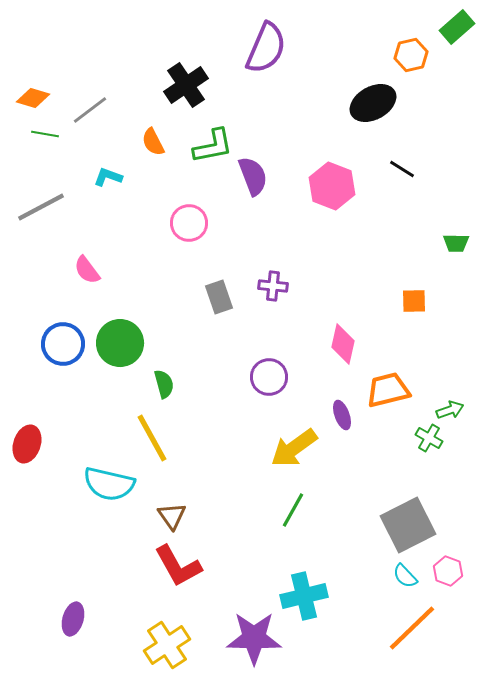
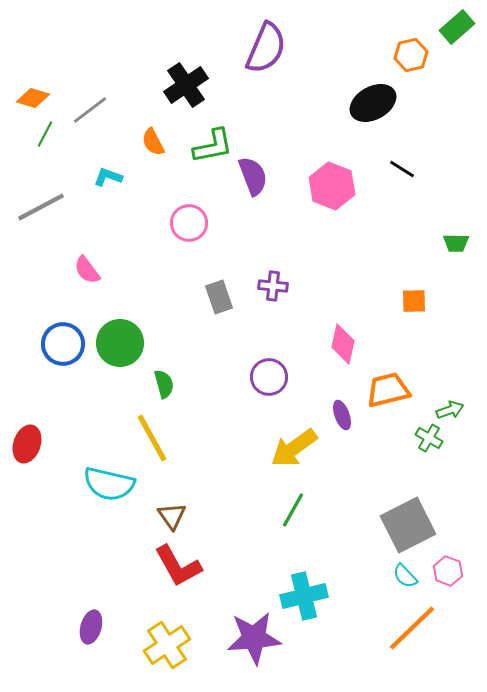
green line at (45, 134): rotated 72 degrees counterclockwise
purple ellipse at (73, 619): moved 18 px right, 8 px down
purple star at (254, 638): rotated 6 degrees counterclockwise
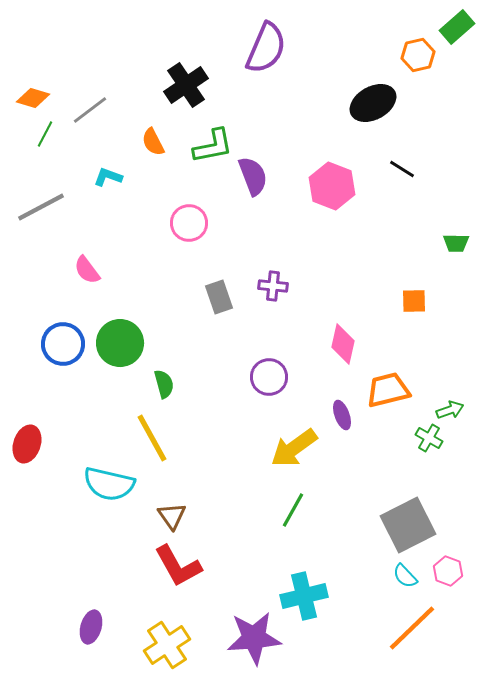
orange hexagon at (411, 55): moved 7 px right
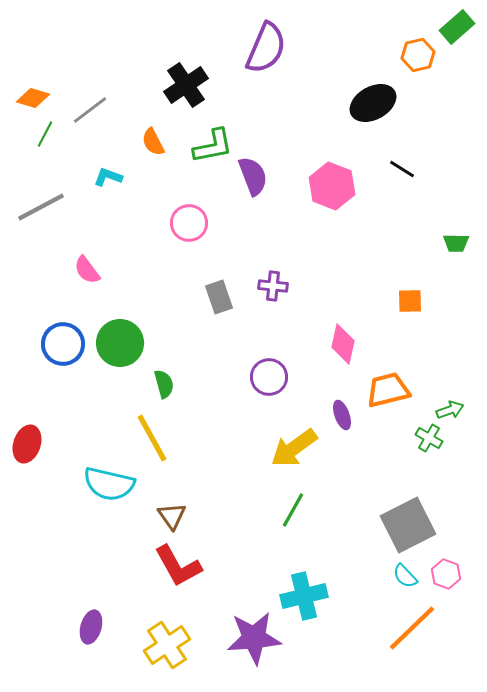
orange square at (414, 301): moved 4 px left
pink hexagon at (448, 571): moved 2 px left, 3 px down
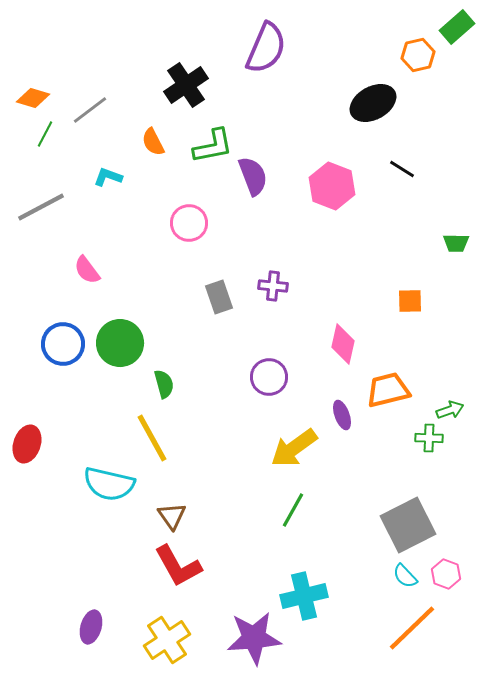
green cross at (429, 438): rotated 28 degrees counterclockwise
yellow cross at (167, 645): moved 5 px up
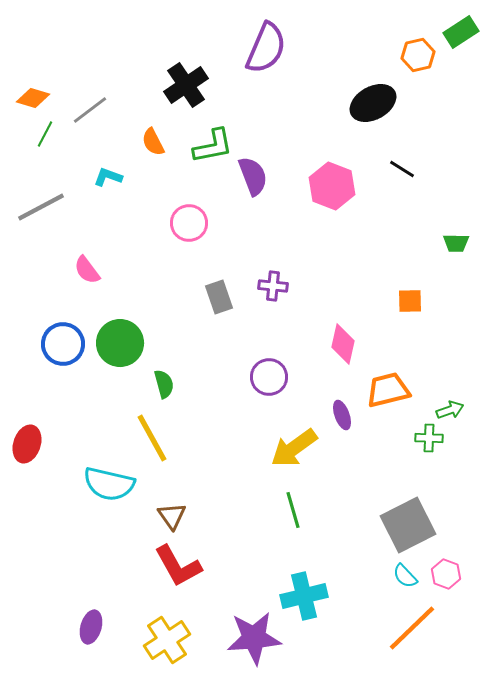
green rectangle at (457, 27): moved 4 px right, 5 px down; rotated 8 degrees clockwise
green line at (293, 510): rotated 45 degrees counterclockwise
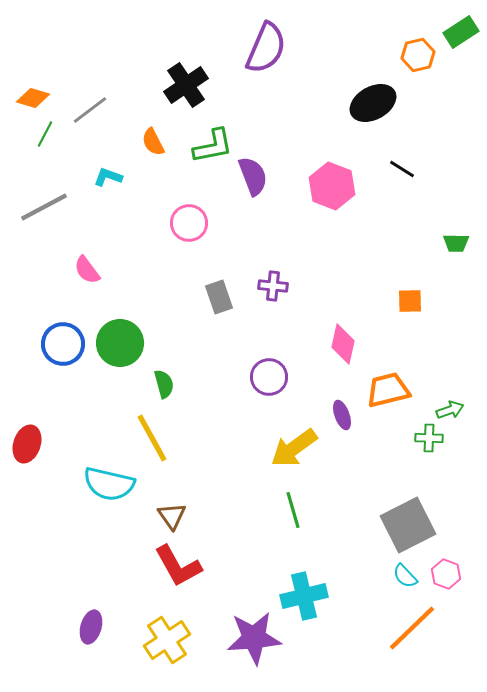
gray line at (41, 207): moved 3 px right
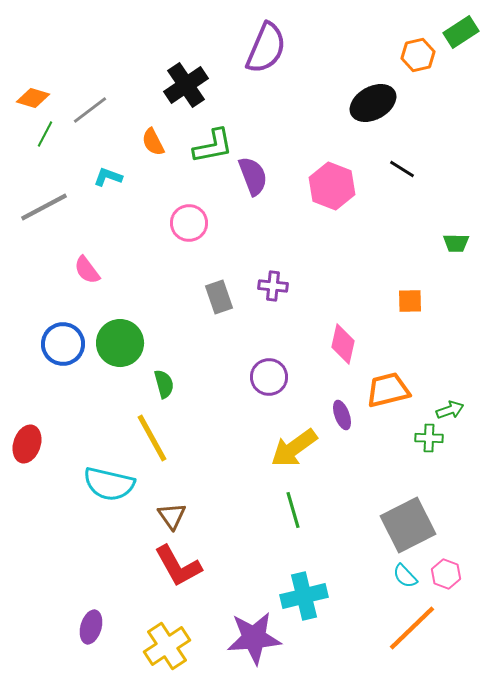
yellow cross at (167, 640): moved 6 px down
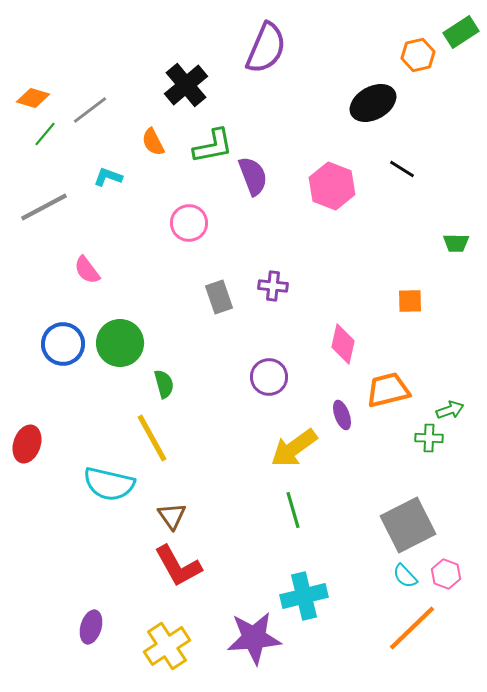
black cross at (186, 85): rotated 6 degrees counterclockwise
green line at (45, 134): rotated 12 degrees clockwise
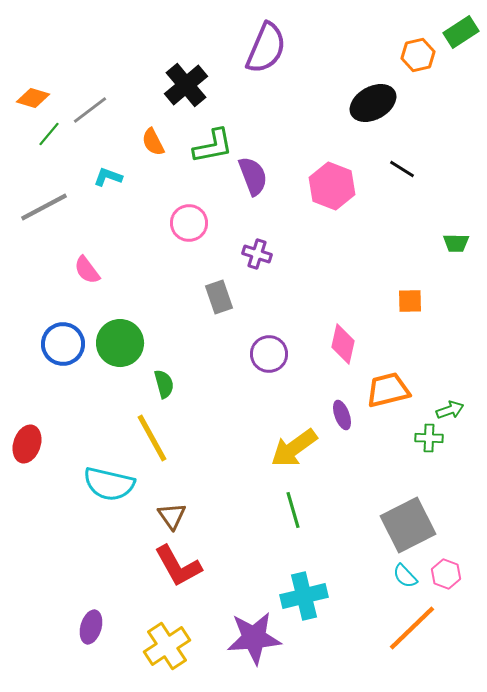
green line at (45, 134): moved 4 px right
purple cross at (273, 286): moved 16 px left, 32 px up; rotated 12 degrees clockwise
purple circle at (269, 377): moved 23 px up
